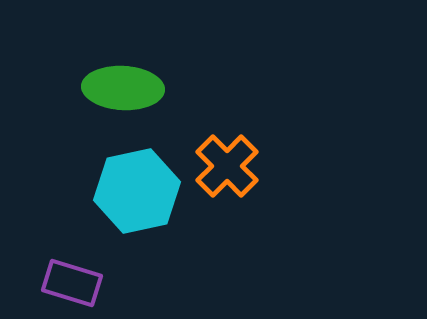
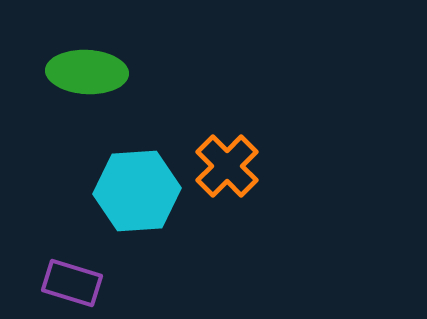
green ellipse: moved 36 px left, 16 px up
cyan hexagon: rotated 8 degrees clockwise
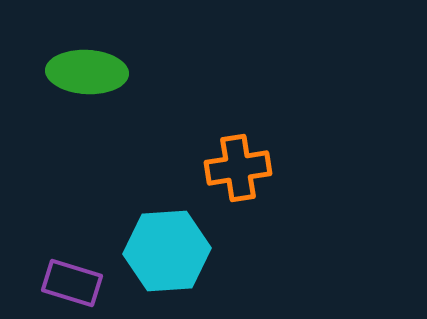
orange cross: moved 11 px right, 2 px down; rotated 36 degrees clockwise
cyan hexagon: moved 30 px right, 60 px down
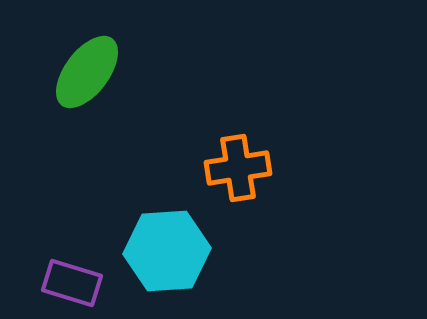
green ellipse: rotated 56 degrees counterclockwise
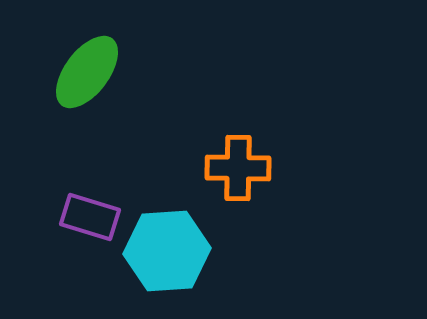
orange cross: rotated 10 degrees clockwise
purple rectangle: moved 18 px right, 66 px up
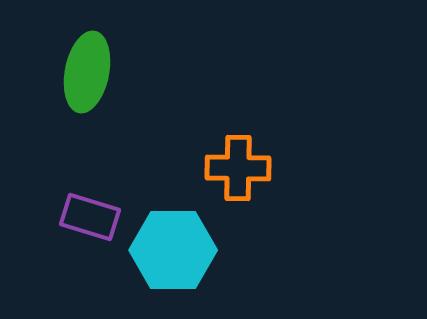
green ellipse: rotated 26 degrees counterclockwise
cyan hexagon: moved 6 px right, 1 px up; rotated 4 degrees clockwise
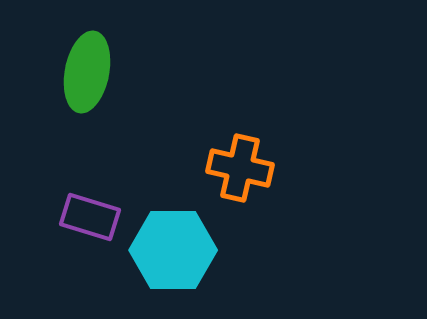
orange cross: moved 2 px right; rotated 12 degrees clockwise
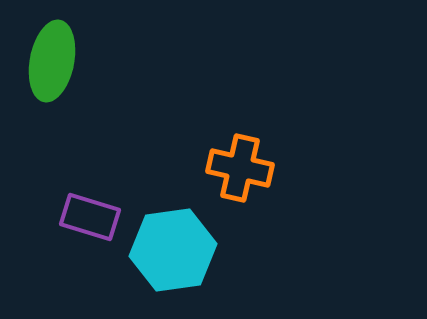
green ellipse: moved 35 px left, 11 px up
cyan hexagon: rotated 8 degrees counterclockwise
